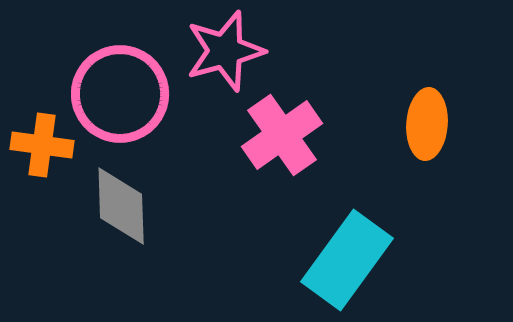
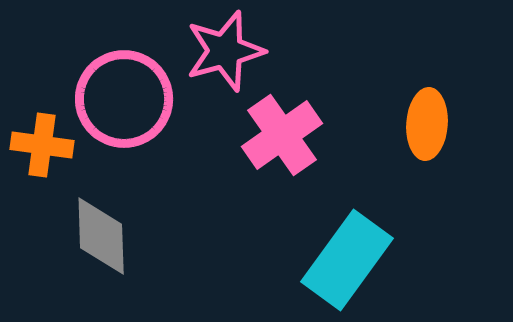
pink circle: moved 4 px right, 5 px down
gray diamond: moved 20 px left, 30 px down
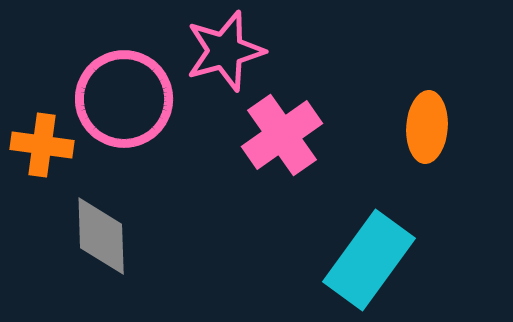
orange ellipse: moved 3 px down
cyan rectangle: moved 22 px right
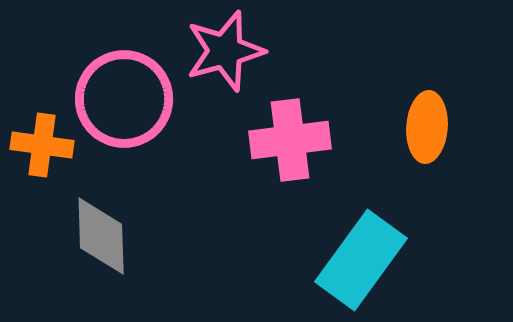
pink cross: moved 8 px right, 5 px down; rotated 28 degrees clockwise
cyan rectangle: moved 8 px left
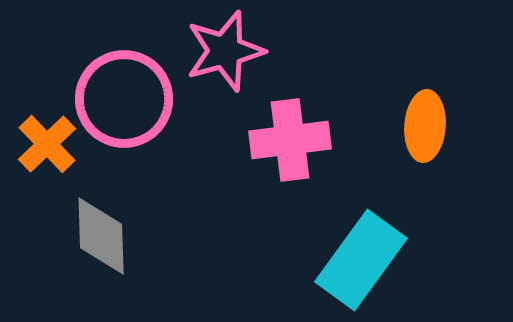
orange ellipse: moved 2 px left, 1 px up
orange cross: moved 5 px right, 1 px up; rotated 38 degrees clockwise
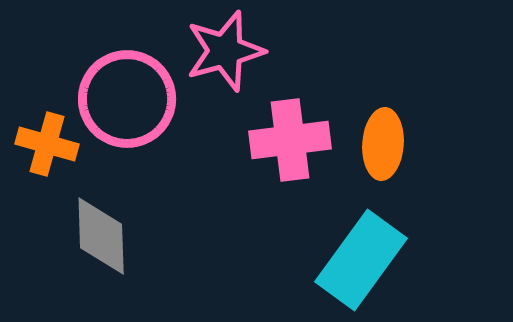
pink circle: moved 3 px right
orange ellipse: moved 42 px left, 18 px down
orange cross: rotated 30 degrees counterclockwise
